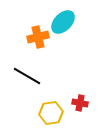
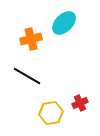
cyan ellipse: moved 1 px right, 1 px down
orange cross: moved 7 px left, 2 px down
red cross: rotated 35 degrees counterclockwise
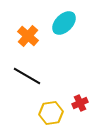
orange cross: moved 3 px left, 3 px up; rotated 35 degrees counterclockwise
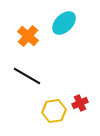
yellow hexagon: moved 3 px right, 2 px up
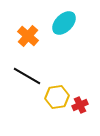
red cross: moved 2 px down
yellow hexagon: moved 3 px right, 14 px up
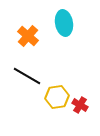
cyan ellipse: rotated 55 degrees counterclockwise
red cross: rotated 35 degrees counterclockwise
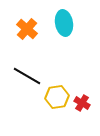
orange cross: moved 1 px left, 7 px up
red cross: moved 2 px right, 2 px up
